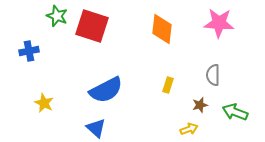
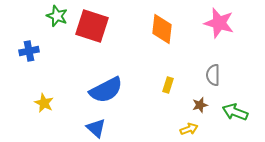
pink star: rotated 12 degrees clockwise
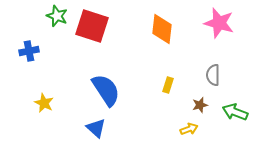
blue semicircle: rotated 96 degrees counterclockwise
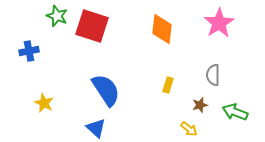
pink star: rotated 24 degrees clockwise
yellow arrow: rotated 60 degrees clockwise
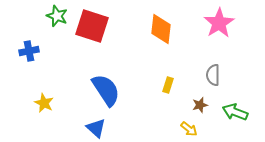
orange diamond: moved 1 px left
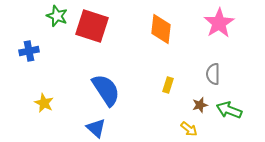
gray semicircle: moved 1 px up
green arrow: moved 6 px left, 2 px up
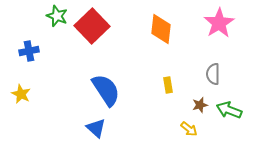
red square: rotated 28 degrees clockwise
yellow rectangle: rotated 28 degrees counterclockwise
yellow star: moved 23 px left, 9 px up
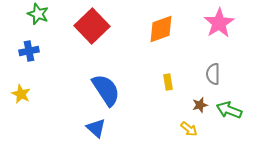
green star: moved 19 px left, 2 px up
orange diamond: rotated 64 degrees clockwise
yellow rectangle: moved 3 px up
